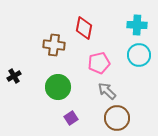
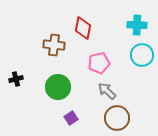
red diamond: moved 1 px left
cyan circle: moved 3 px right
black cross: moved 2 px right, 3 px down; rotated 16 degrees clockwise
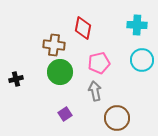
cyan circle: moved 5 px down
green circle: moved 2 px right, 15 px up
gray arrow: moved 12 px left; rotated 36 degrees clockwise
purple square: moved 6 px left, 4 px up
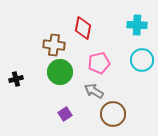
gray arrow: moved 1 px left; rotated 48 degrees counterclockwise
brown circle: moved 4 px left, 4 px up
